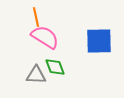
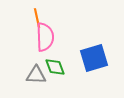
orange line: moved 1 px right, 1 px down
pink semicircle: rotated 56 degrees clockwise
blue square: moved 5 px left, 17 px down; rotated 16 degrees counterclockwise
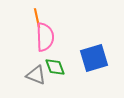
gray triangle: rotated 20 degrees clockwise
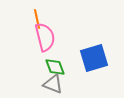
orange line: moved 1 px down
pink semicircle: rotated 12 degrees counterclockwise
gray triangle: moved 17 px right, 9 px down
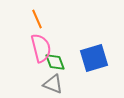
orange line: rotated 12 degrees counterclockwise
pink semicircle: moved 4 px left, 11 px down
green diamond: moved 5 px up
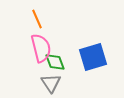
blue square: moved 1 px left, 1 px up
gray triangle: moved 2 px left, 1 px up; rotated 35 degrees clockwise
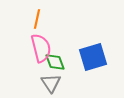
orange line: rotated 36 degrees clockwise
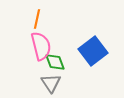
pink semicircle: moved 2 px up
blue square: moved 6 px up; rotated 20 degrees counterclockwise
